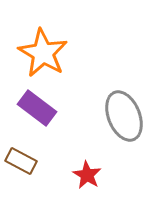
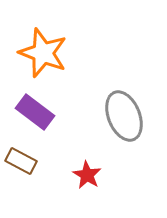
orange star: rotated 9 degrees counterclockwise
purple rectangle: moved 2 px left, 4 px down
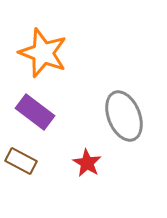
red star: moved 12 px up
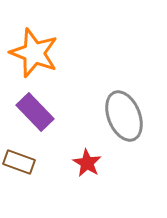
orange star: moved 9 px left
purple rectangle: rotated 9 degrees clockwise
brown rectangle: moved 2 px left, 1 px down; rotated 8 degrees counterclockwise
